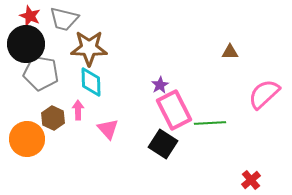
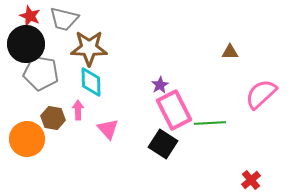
pink semicircle: moved 3 px left
brown hexagon: rotated 15 degrees counterclockwise
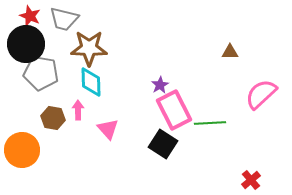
orange circle: moved 5 px left, 11 px down
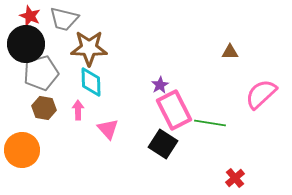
gray pentagon: rotated 24 degrees counterclockwise
brown hexagon: moved 9 px left, 10 px up
green line: rotated 12 degrees clockwise
red cross: moved 16 px left, 2 px up
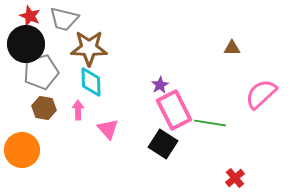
brown triangle: moved 2 px right, 4 px up
gray pentagon: moved 1 px up
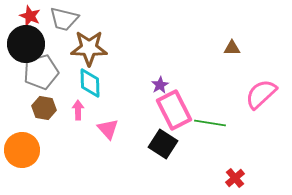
cyan diamond: moved 1 px left, 1 px down
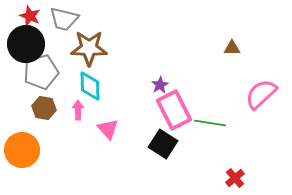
cyan diamond: moved 3 px down
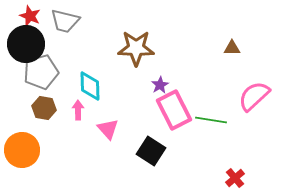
gray trapezoid: moved 1 px right, 2 px down
brown star: moved 47 px right
pink semicircle: moved 7 px left, 2 px down
green line: moved 1 px right, 3 px up
black square: moved 12 px left, 7 px down
